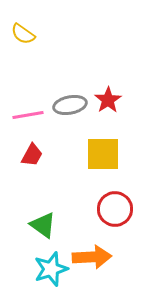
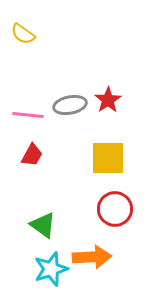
pink line: rotated 16 degrees clockwise
yellow square: moved 5 px right, 4 px down
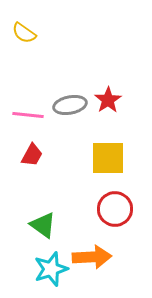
yellow semicircle: moved 1 px right, 1 px up
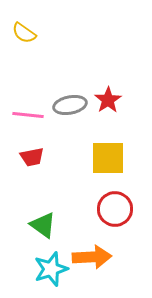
red trapezoid: moved 2 px down; rotated 50 degrees clockwise
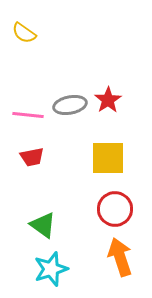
orange arrow: moved 28 px right; rotated 105 degrees counterclockwise
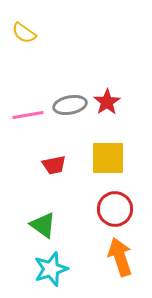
red star: moved 1 px left, 2 px down
pink line: rotated 16 degrees counterclockwise
red trapezoid: moved 22 px right, 8 px down
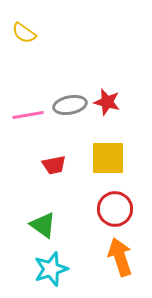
red star: rotated 24 degrees counterclockwise
